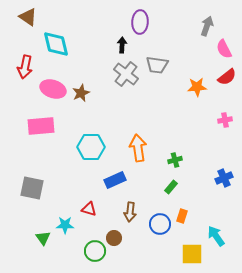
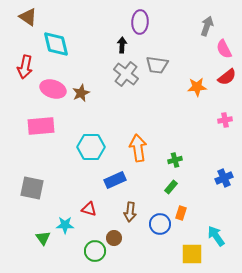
orange rectangle: moved 1 px left, 3 px up
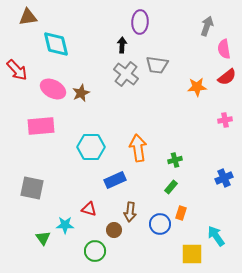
brown triangle: rotated 42 degrees counterclockwise
pink semicircle: rotated 18 degrees clockwise
red arrow: moved 8 px left, 3 px down; rotated 55 degrees counterclockwise
pink ellipse: rotated 10 degrees clockwise
brown circle: moved 8 px up
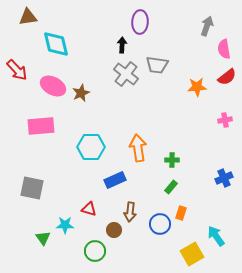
pink ellipse: moved 3 px up
green cross: moved 3 px left; rotated 16 degrees clockwise
yellow square: rotated 30 degrees counterclockwise
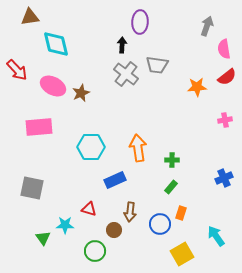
brown triangle: moved 2 px right
pink rectangle: moved 2 px left, 1 px down
yellow square: moved 10 px left
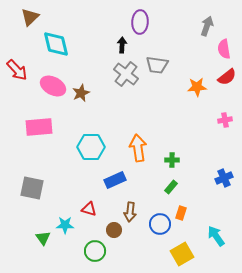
brown triangle: rotated 36 degrees counterclockwise
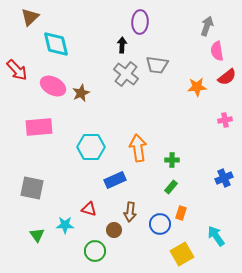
pink semicircle: moved 7 px left, 2 px down
green triangle: moved 6 px left, 3 px up
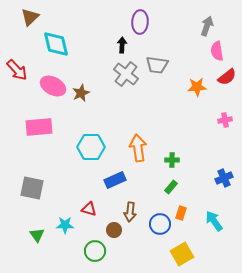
cyan arrow: moved 2 px left, 15 px up
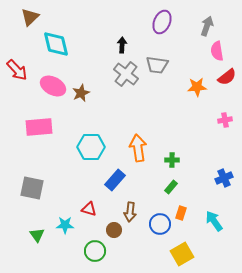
purple ellipse: moved 22 px right; rotated 20 degrees clockwise
blue rectangle: rotated 25 degrees counterclockwise
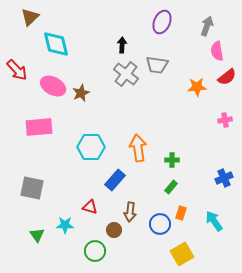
red triangle: moved 1 px right, 2 px up
